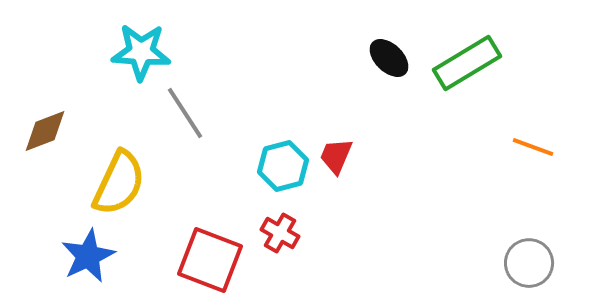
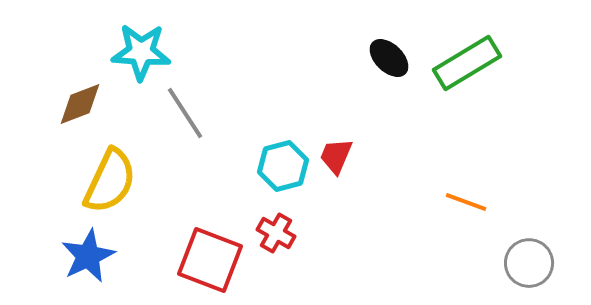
brown diamond: moved 35 px right, 27 px up
orange line: moved 67 px left, 55 px down
yellow semicircle: moved 9 px left, 2 px up
red cross: moved 4 px left
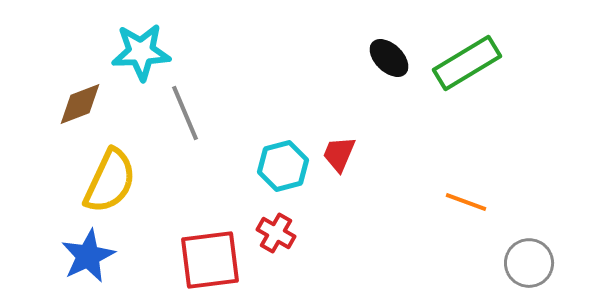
cyan star: rotated 6 degrees counterclockwise
gray line: rotated 10 degrees clockwise
red trapezoid: moved 3 px right, 2 px up
red square: rotated 28 degrees counterclockwise
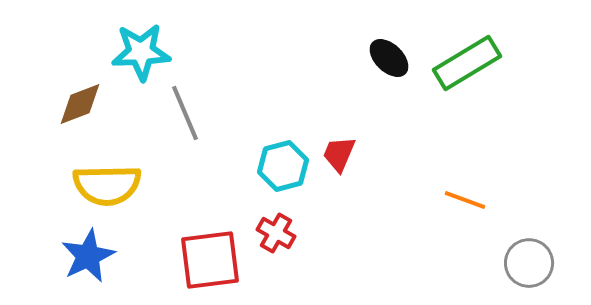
yellow semicircle: moved 3 px left, 4 px down; rotated 64 degrees clockwise
orange line: moved 1 px left, 2 px up
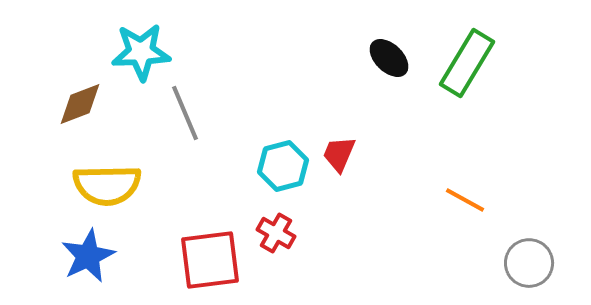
green rectangle: rotated 28 degrees counterclockwise
orange line: rotated 9 degrees clockwise
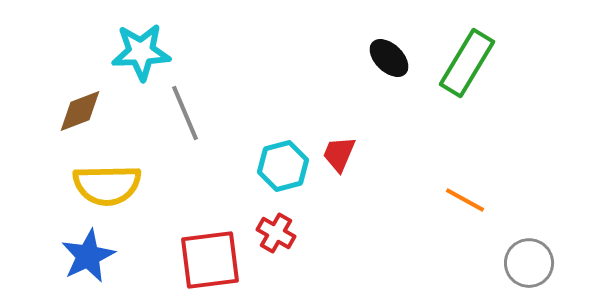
brown diamond: moved 7 px down
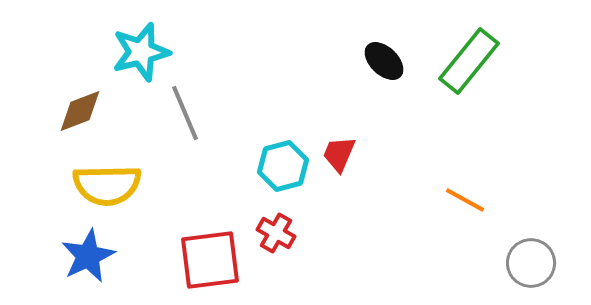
cyan star: rotated 12 degrees counterclockwise
black ellipse: moved 5 px left, 3 px down
green rectangle: moved 2 px right, 2 px up; rotated 8 degrees clockwise
gray circle: moved 2 px right
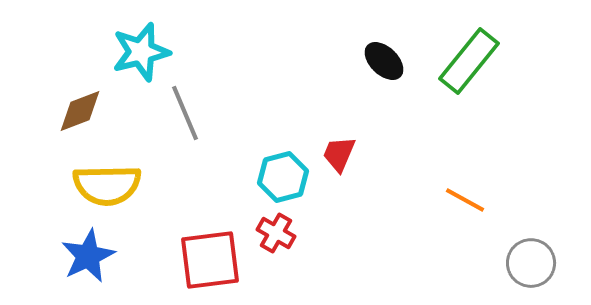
cyan hexagon: moved 11 px down
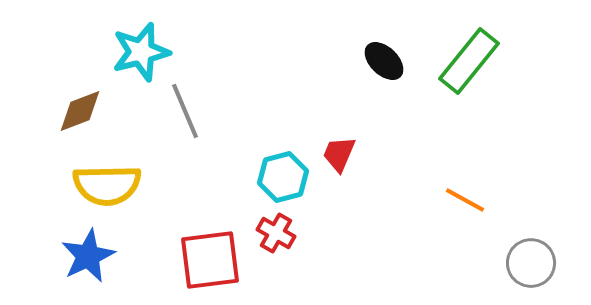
gray line: moved 2 px up
